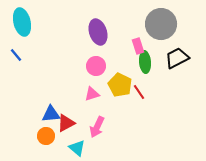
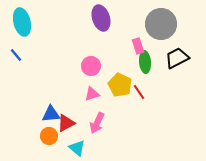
purple ellipse: moved 3 px right, 14 px up
pink circle: moved 5 px left
pink arrow: moved 4 px up
orange circle: moved 3 px right
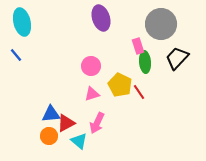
black trapezoid: rotated 20 degrees counterclockwise
cyan triangle: moved 2 px right, 7 px up
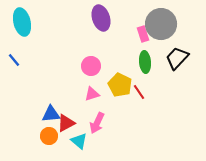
pink rectangle: moved 5 px right, 12 px up
blue line: moved 2 px left, 5 px down
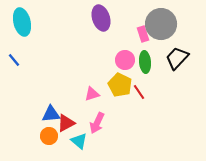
pink circle: moved 34 px right, 6 px up
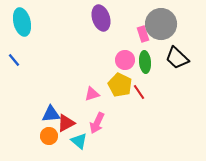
black trapezoid: rotated 90 degrees counterclockwise
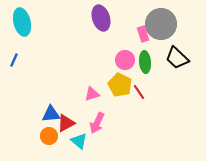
blue line: rotated 64 degrees clockwise
